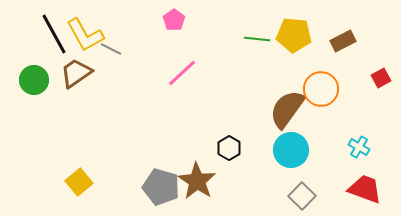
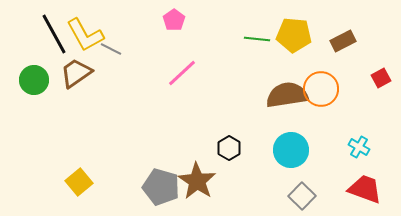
brown semicircle: moved 14 px up; rotated 45 degrees clockwise
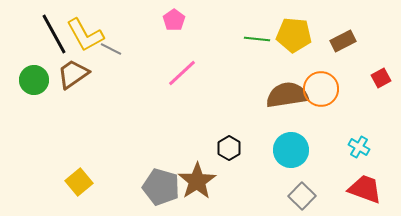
brown trapezoid: moved 3 px left, 1 px down
brown star: rotated 6 degrees clockwise
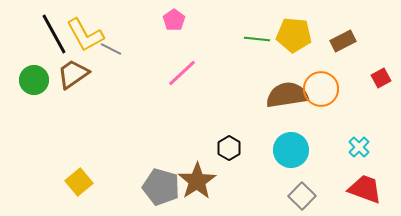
cyan cross: rotated 15 degrees clockwise
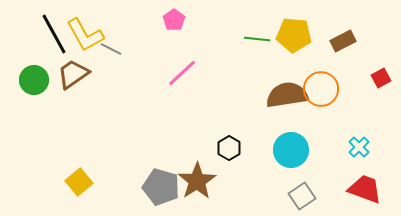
gray square: rotated 12 degrees clockwise
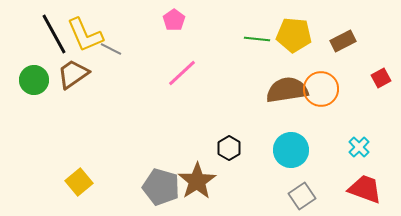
yellow L-shape: rotated 6 degrees clockwise
brown semicircle: moved 5 px up
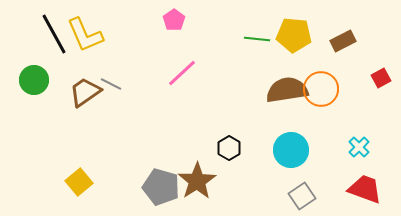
gray line: moved 35 px down
brown trapezoid: moved 12 px right, 18 px down
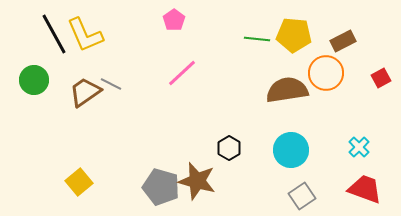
orange circle: moved 5 px right, 16 px up
brown star: rotated 24 degrees counterclockwise
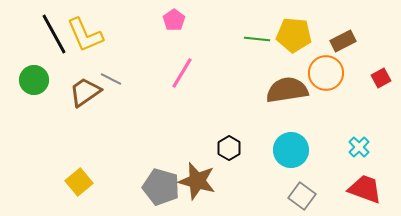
pink line: rotated 16 degrees counterclockwise
gray line: moved 5 px up
gray square: rotated 20 degrees counterclockwise
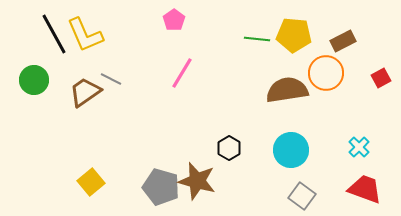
yellow square: moved 12 px right
